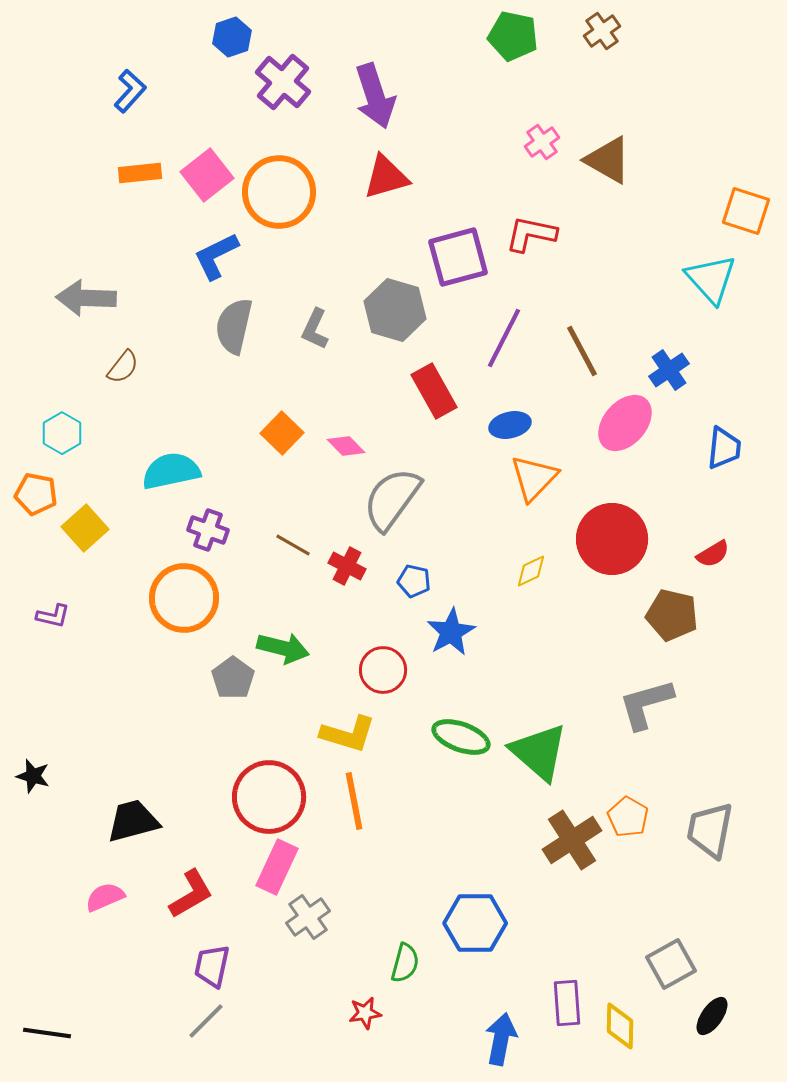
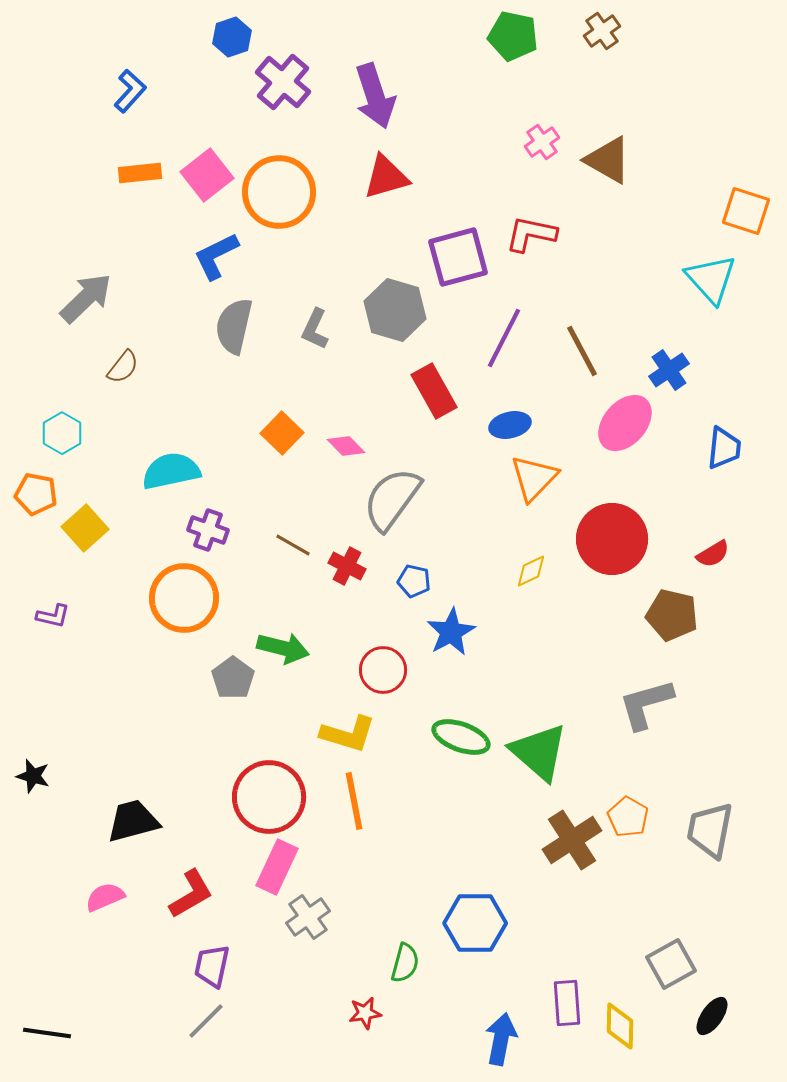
gray arrow at (86, 298): rotated 134 degrees clockwise
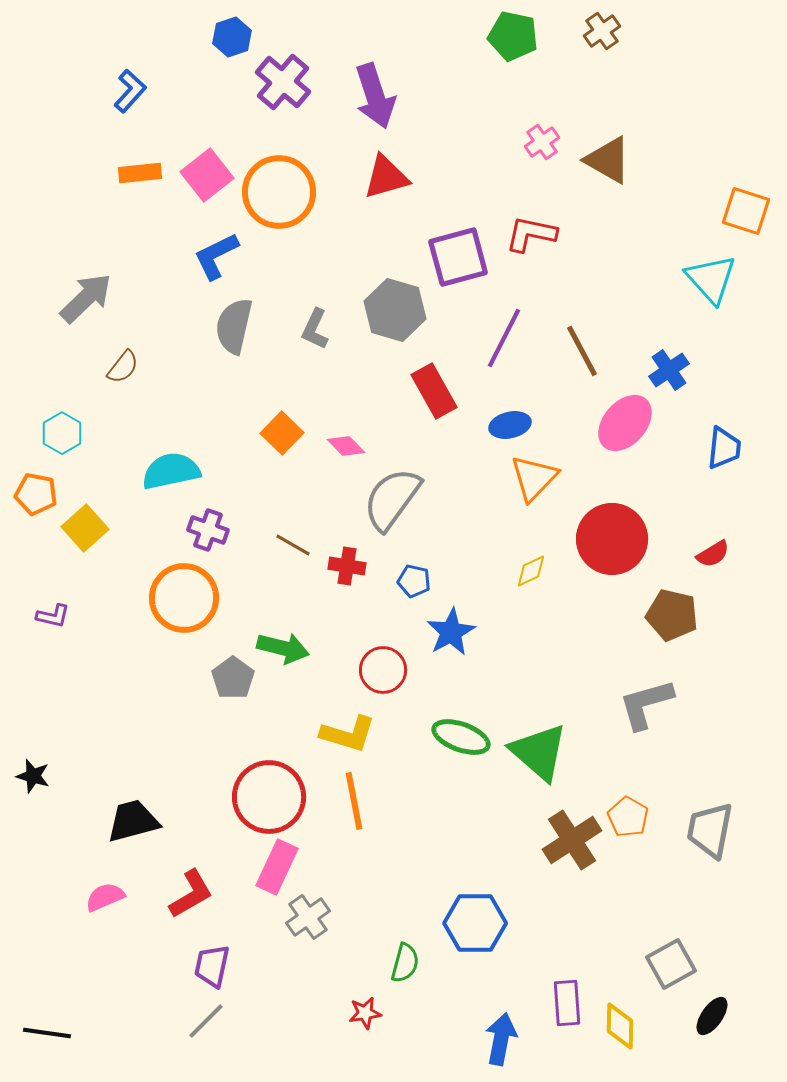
red cross at (347, 566): rotated 18 degrees counterclockwise
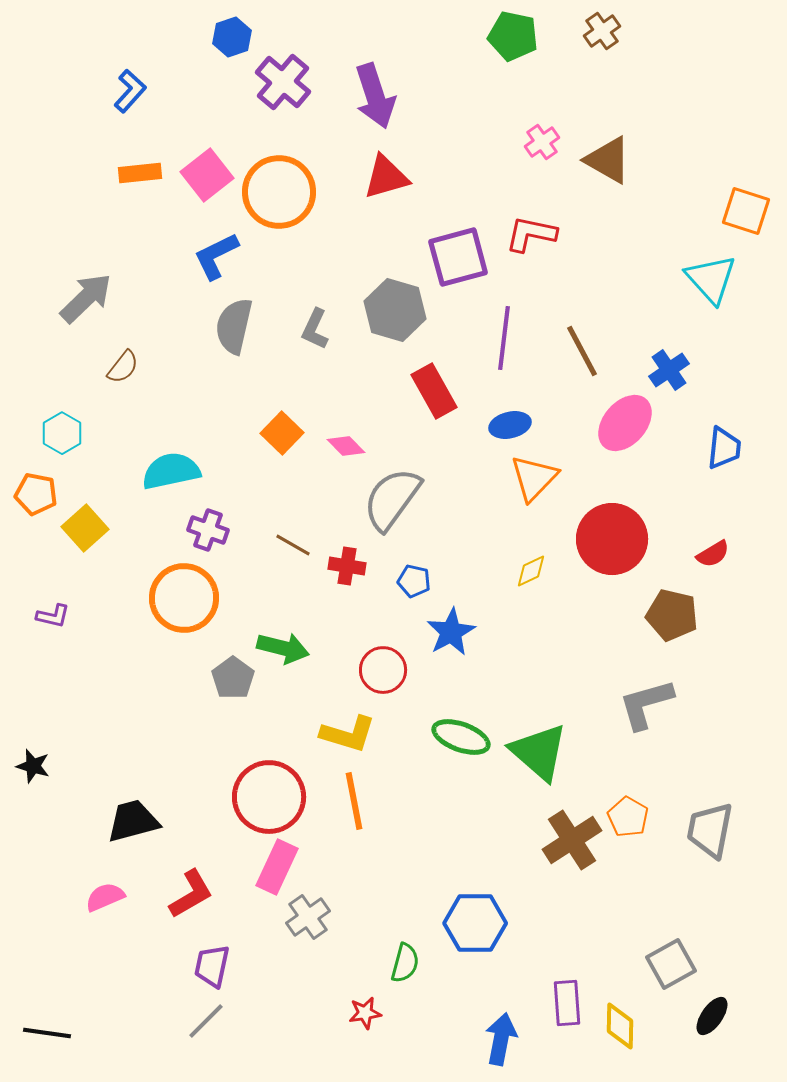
purple line at (504, 338): rotated 20 degrees counterclockwise
black star at (33, 776): moved 10 px up
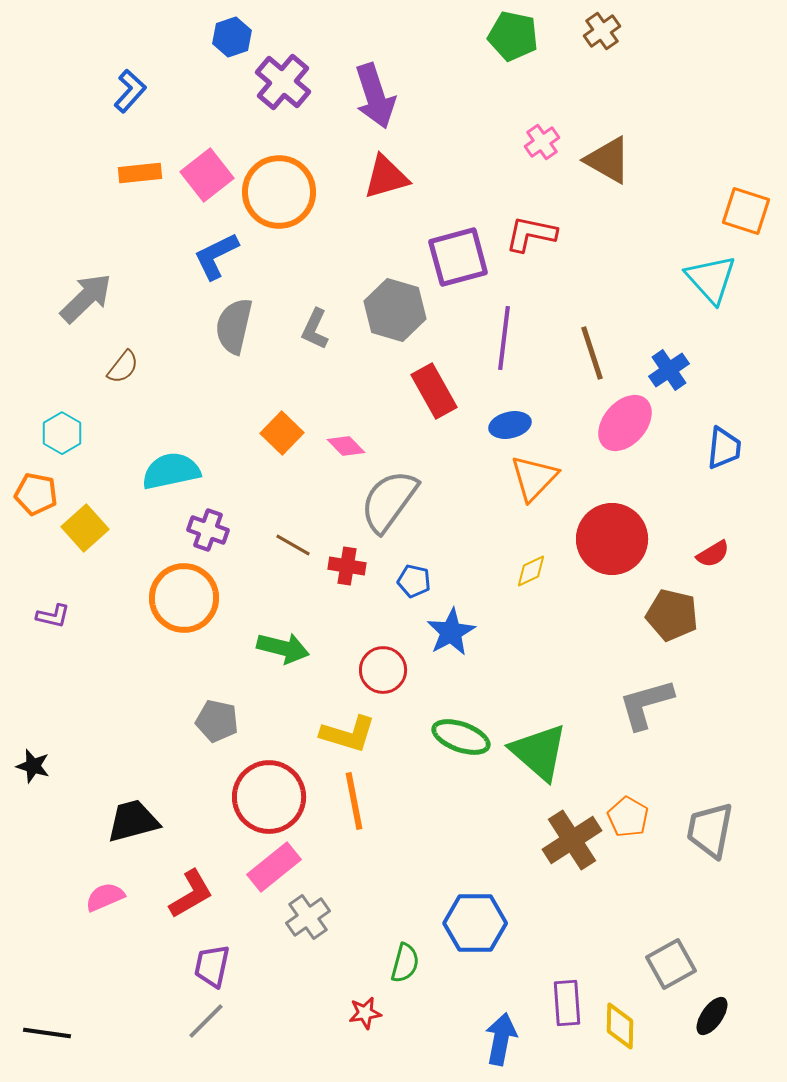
brown line at (582, 351): moved 10 px right, 2 px down; rotated 10 degrees clockwise
gray semicircle at (392, 499): moved 3 px left, 2 px down
gray pentagon at (233, 678): moved 16 px left, 43 px down; rotated 24 degrees counterclockwise
pink rectangle at (277, 867): moved 3 px left; rotated 26 degrees clockwise
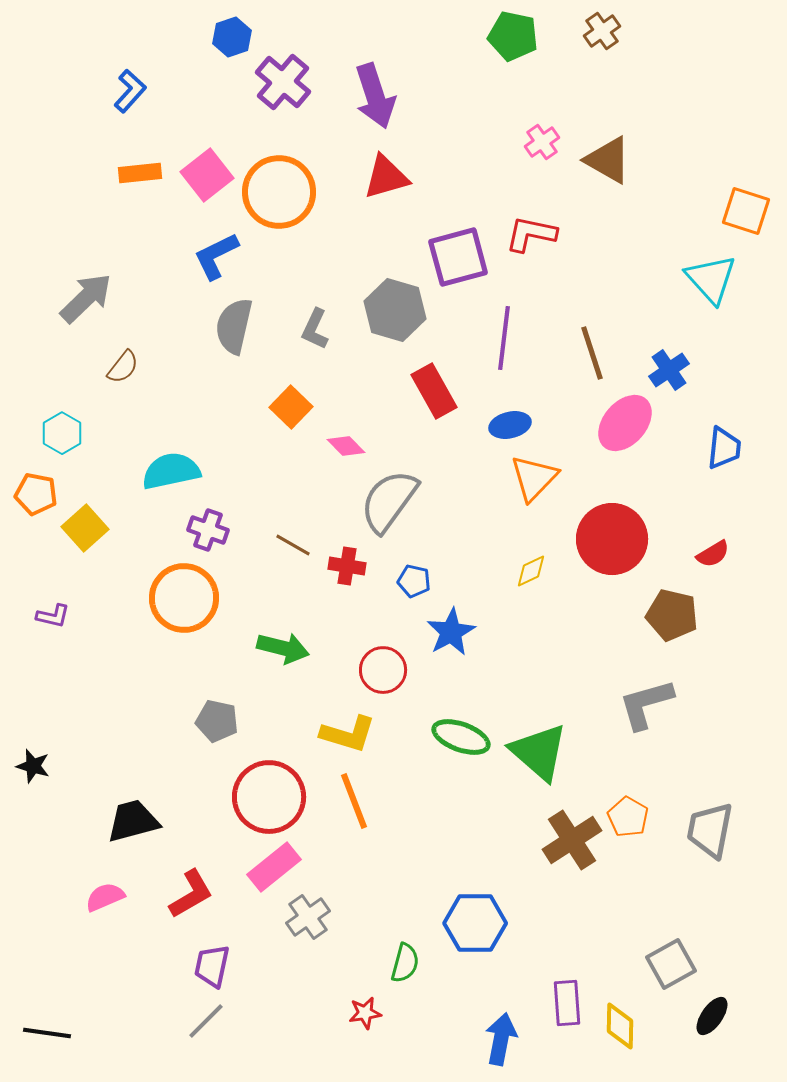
orange square at (282, 433): moved 9 px right, 26 px up
orange line at (354, 801): rotated 10 degrees counterclockwise
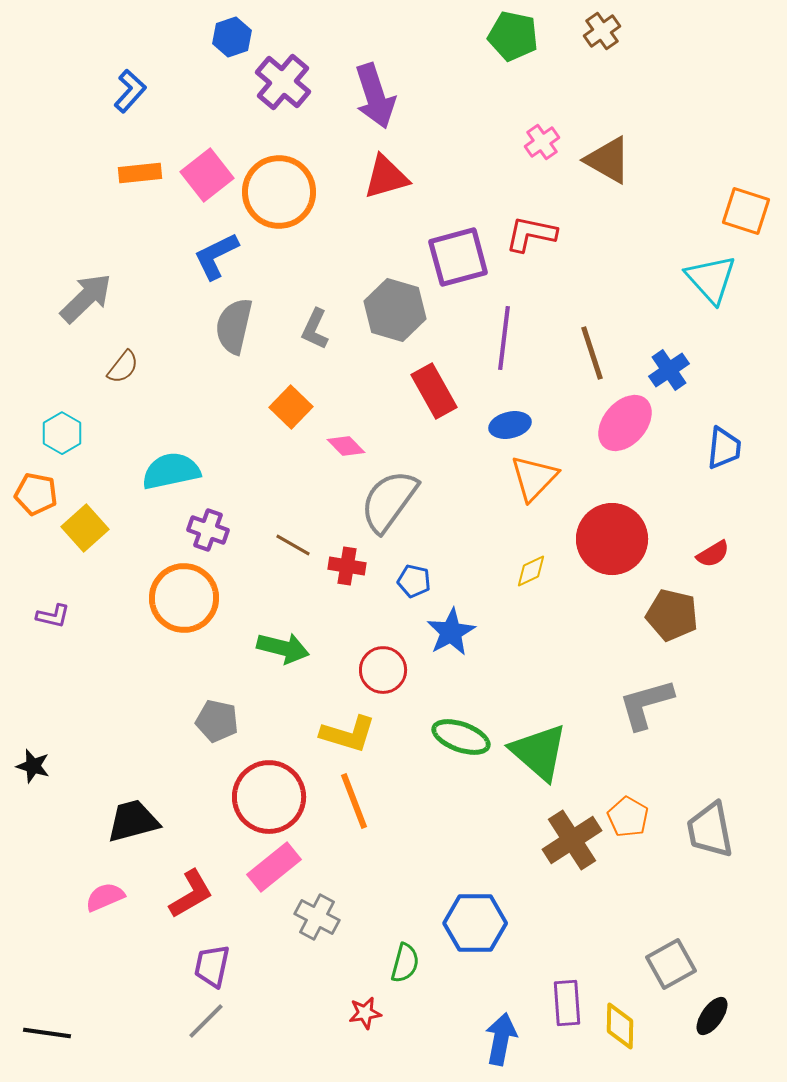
gray trapezoid at (710, 830): rotated 22 degrees counterclockwise
gray cross at (308, 917): moved 9 px right; rotated 27 degrees counterclockwise
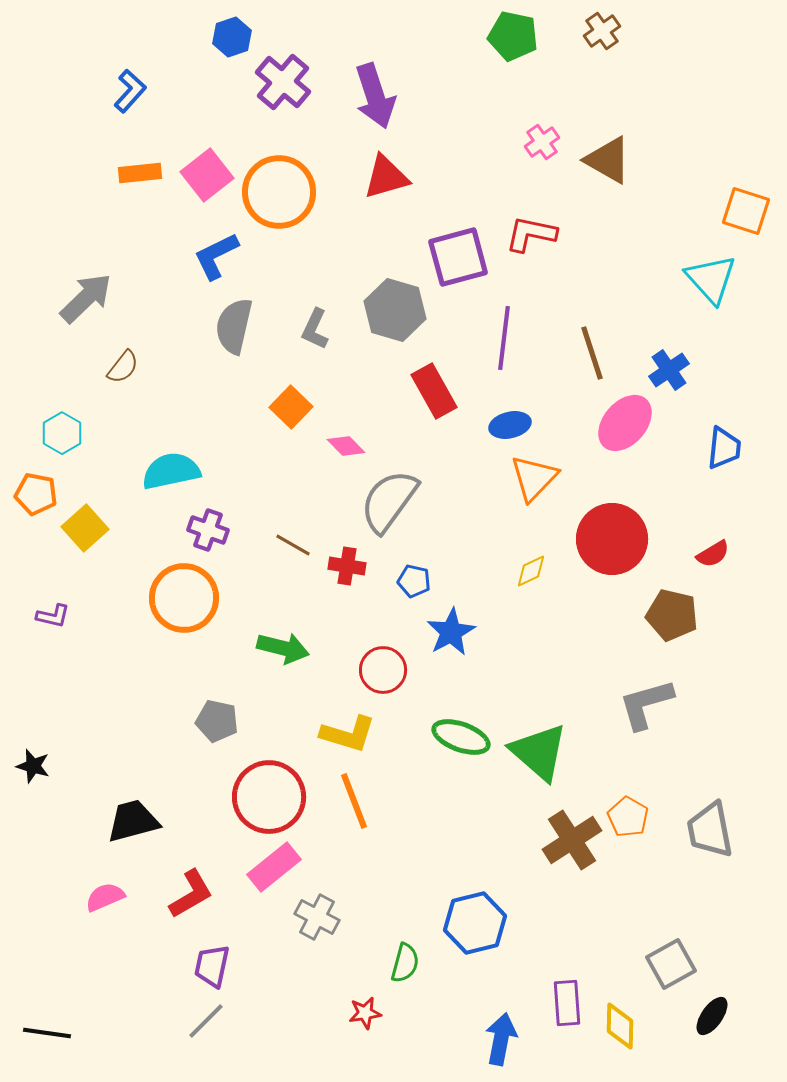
blue hexagon at (475, 923): rotated 14 degrees counterclockwise
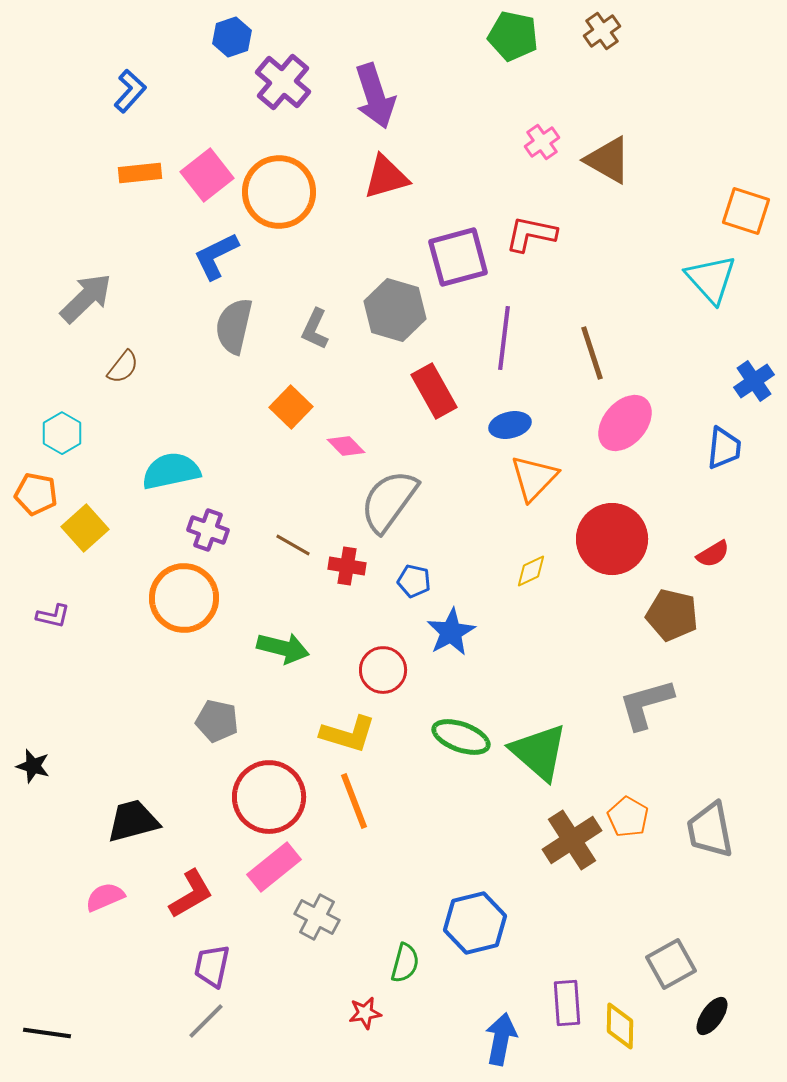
blue cross at (669, 370): moved 85 px right, 11 px down
